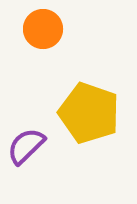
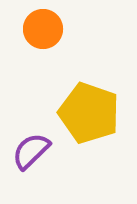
purple semicircle: moved 5 px right, 5 px down
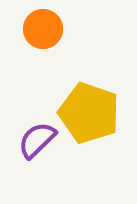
purple semicircle: moved 6 px right, 11 px up
